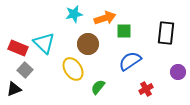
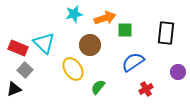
green square: moved 1 px right, 1 px up
brown circle: moved 2 px right, 1 px down
blue semicircle: moved 3 px right, 1 px down
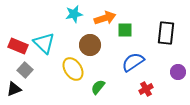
red rectangle: moved 2 px up
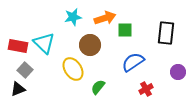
cyan star: moved 1 px left, 3 px down
red rectangle: rotated 12 degrees counterclockwise
black triangle: moved 4 px right
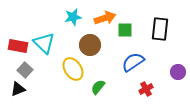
black rectangle: moved 6 px left, 4 px up
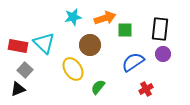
purple circle: moved 15 px left, 18 px up
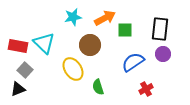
orange arrow: rotated 10 degrees counterclockwise
green semicircle: rotated 56 degrees counterclockwise
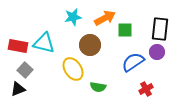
cyan triangle: rotated 30 degrees counterclockwise
purple circle: moved 6 px left, 2 px up
green semicircle: rotated 63 degrees counterclockwise
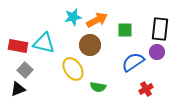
orange arrow: moved 8 px left, 2 px down
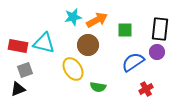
brown circle: moved 2 px left
gray square: rotated 28 degrees clockwise
